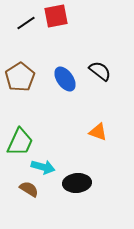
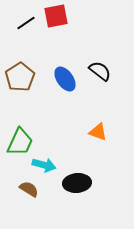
cyan arrow: moved 1 px right, 2 px up
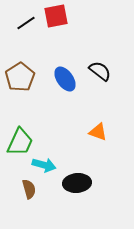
brown semicircle: rotated 42 degrees clockwise
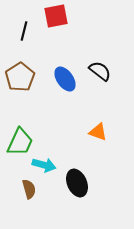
black line: moved 2 px left, 8 px down; rotated 42 degrees counterclockwise
black ellipse: rotated 72 degrees clockwise
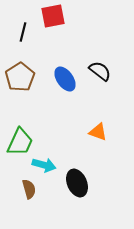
red square: moved 3 px left
black line: moved 1 px left, 1 px down
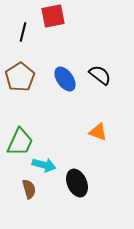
black semicircle: moved 4 px down
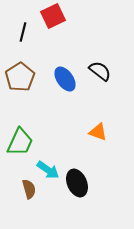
red square: rotated 15 degrees counterclockwise
black semicircle: moved 4 px up
cyan arrow: moved 4 px right, 5 px down; rotated 20 degrees clockwise
